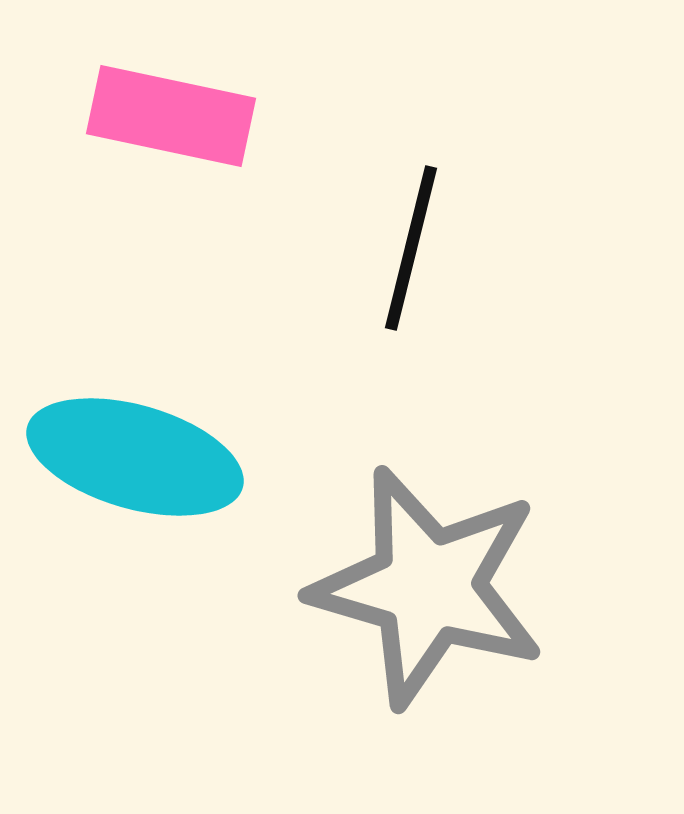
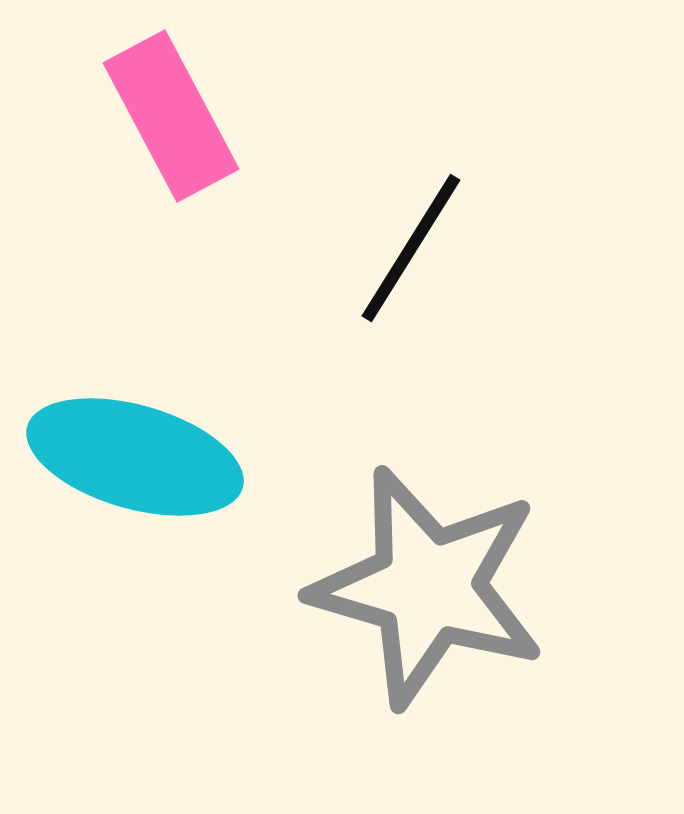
pink rectangle: rotated 50 degrees clockwise
black line: rotated 18 degrees clockwise
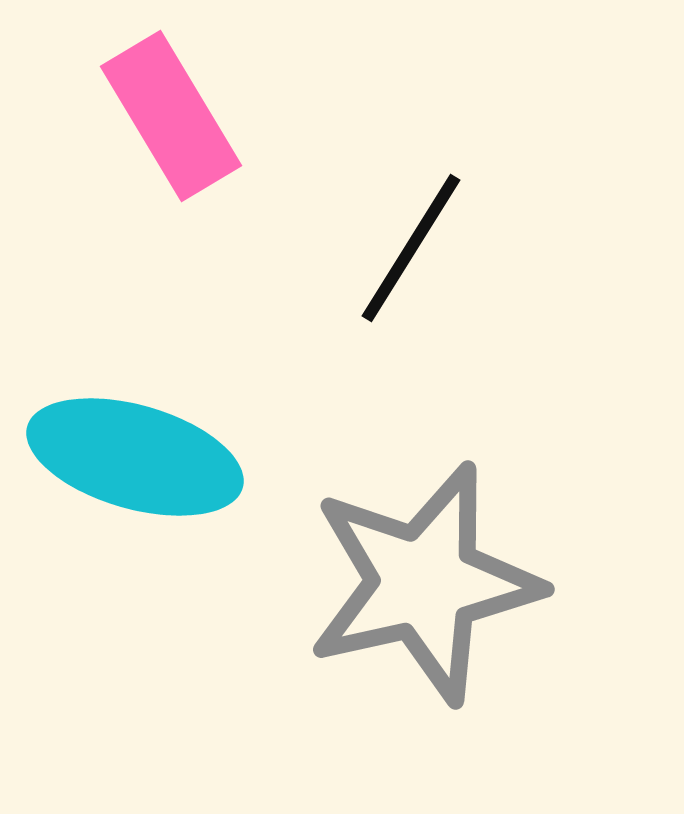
pink rectangle: rotated 3 degrees counterclockwise
gray star: moved 4 px left, 4 px up; rotated 29 degrees counterclockwise
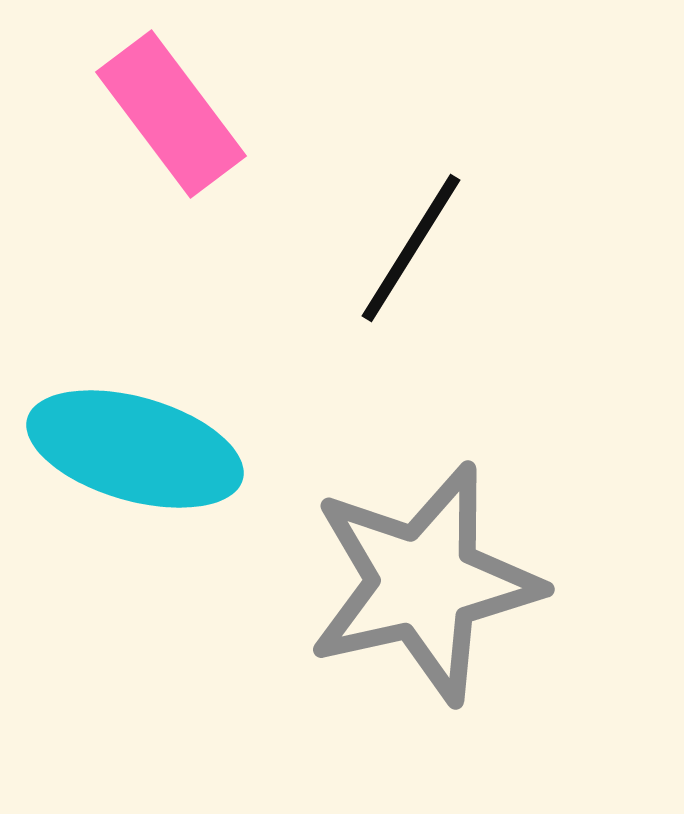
pink rectangle: moved 2 px up; rotated 6 degrees counterclockwise
cyan ellipse: moved 8 px up
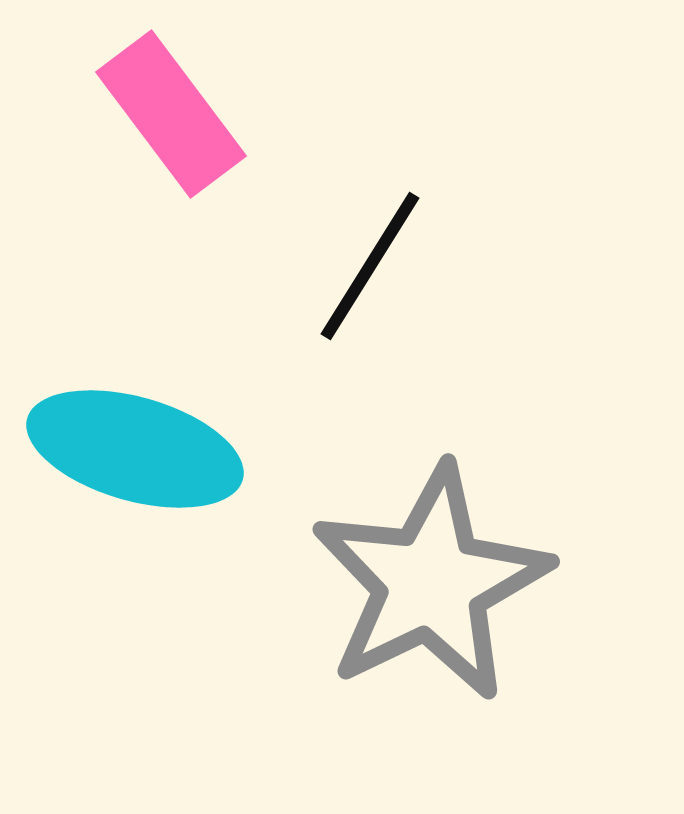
black line: moved 41 px left, 18 px down
gray star: moved 7 px right; rotated 13 degrees counterclockwise
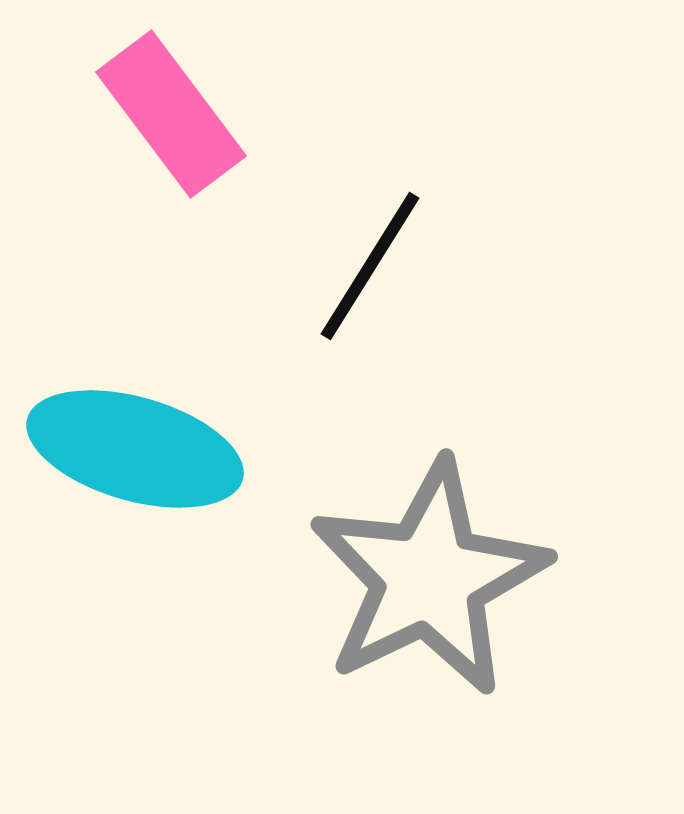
gray star: moved 2 px left, 5 px up
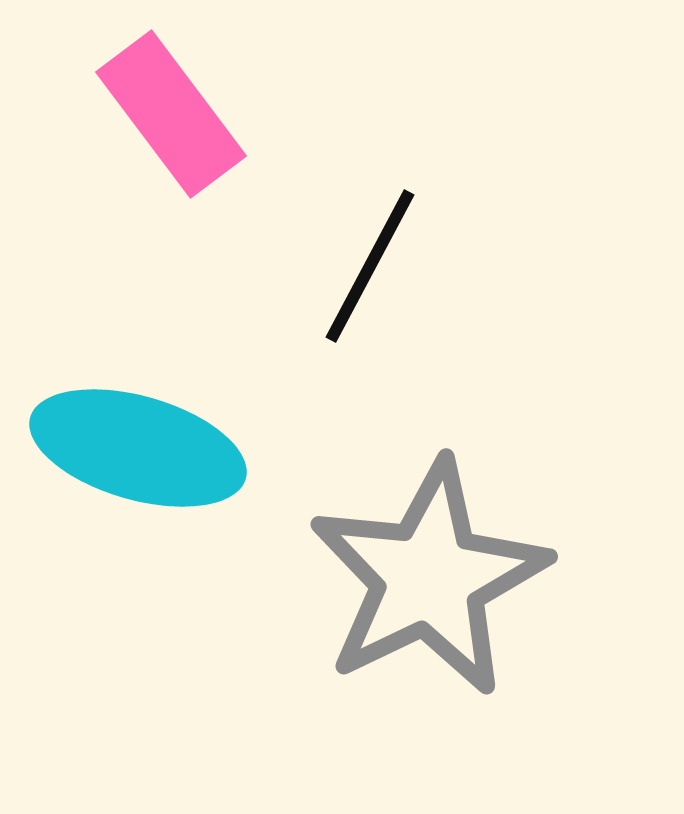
black line: rotated 4 degrees counterclockwise
cyan ellipse: moved 3 px right, 1 px up
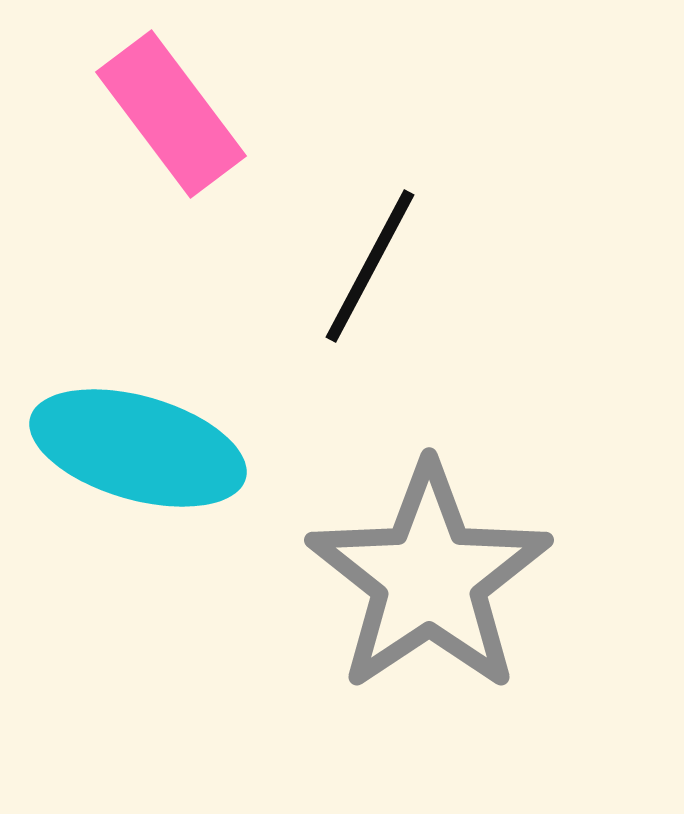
gray star: rotated 8 degrees counterclockwise
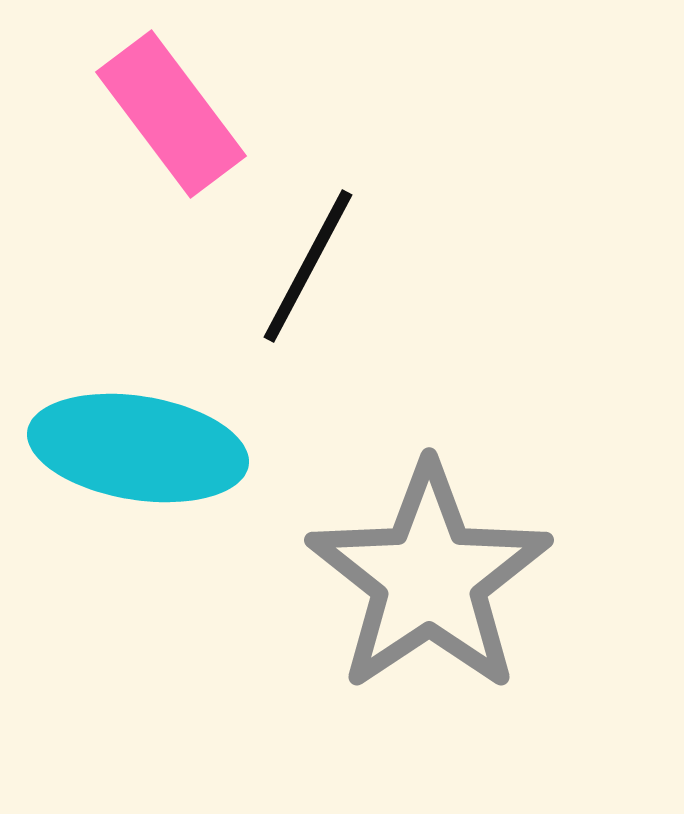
black line: moved 62 px left
cyan ellipse: rotated 7 degrees counterclockwise
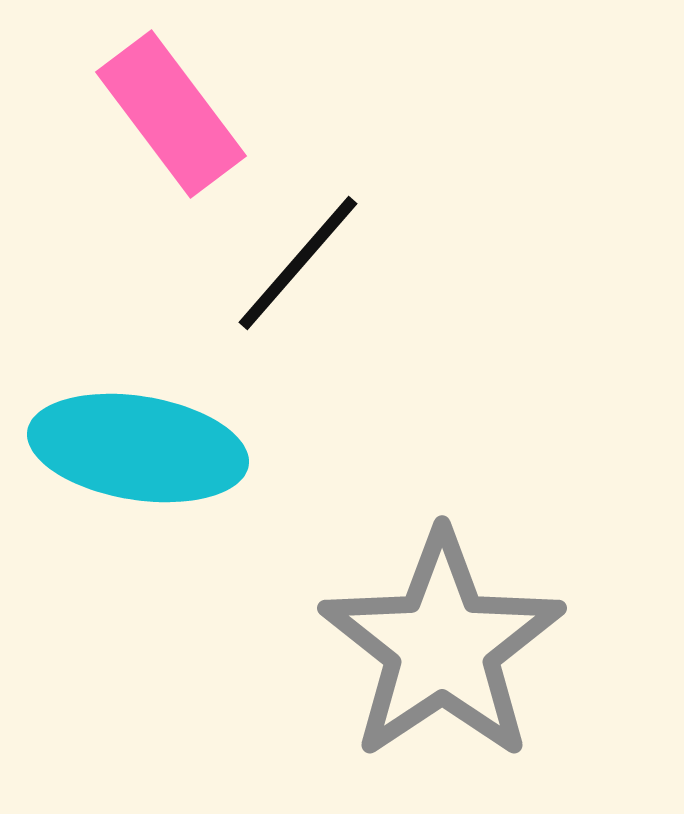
black line: moved 10 px left, 3 px up; rotated 13 degrees clockwise
gray star: moved 13 px right, 68 px down
